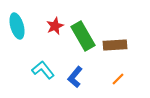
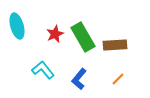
red star: moved 8 px down
green rectangle: moved 1 px down
blue L-shape: moved 4 px right, 2 px down
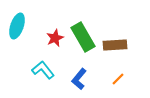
cyan ellipse: rotated 35 degrees clockwise
red star: moved 4 px down
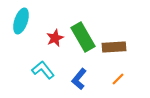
cyan ellipse: moved 4 px right, 5 px up
brown rectangle: moved 1 px left, 2 px down
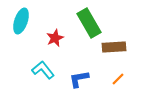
green rectangle: moved 6 px right, 14 px up
blue L-shape: rotated 40 degrees clockwise
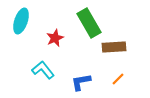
blue L-shape: moved 2 px right, 3 px down
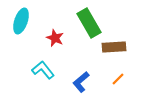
red star: rotated 24 degrees counterclockwise
blue L-shape: rotated 30 degrees counterclockwise
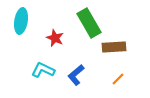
cyan ellipse: rotated 10 degrees counterclockwise
cyan L-shape: rotated 25 degrees counterclockwise
blue L-shape: moved 5 px left, 7 px up
